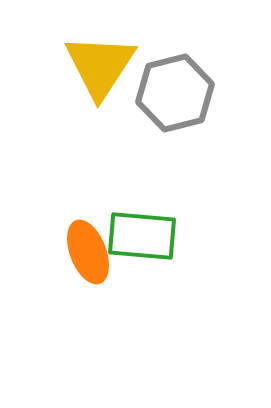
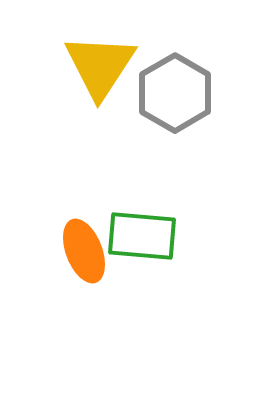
gray hexagon: rotated 16 degrees counterclockwise
orange ellipse: moved 4 px left, 1 px up
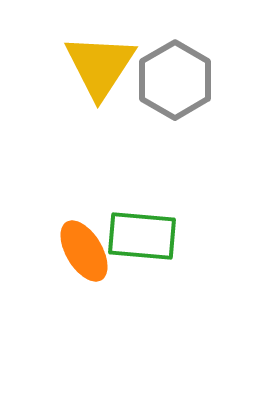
gray hexagon: moved 13 px up
orange ellipse: rotated 10 degrees counterclockwise
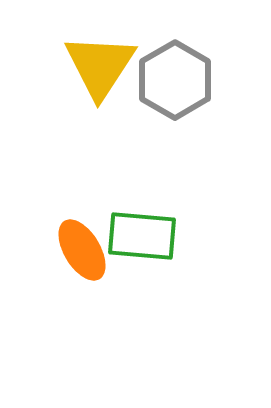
orange ellipse: moved 2 px left, 1 px up
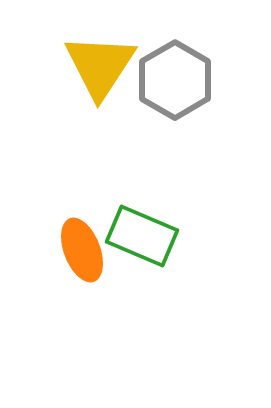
green rectangle: rotated 18 degrees clockwise
orange ellipse: rotated 10 degrees clockwise
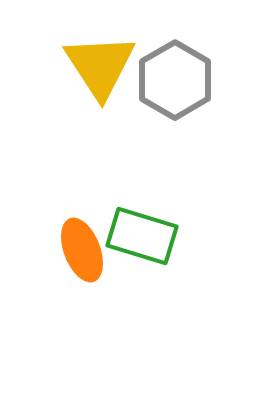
yellow triangle: rotated 6 degrees counterclockwise
green rectangle: rotated 6 degrees counterclockwise
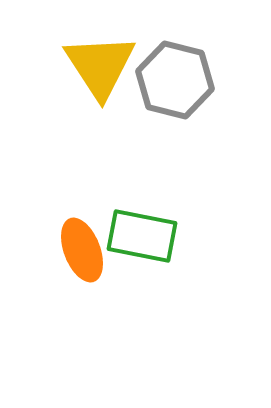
gray hexagon: rotated 16 degrees counterclockwise
green rectangle: rotated 6 degrees counterclockwise
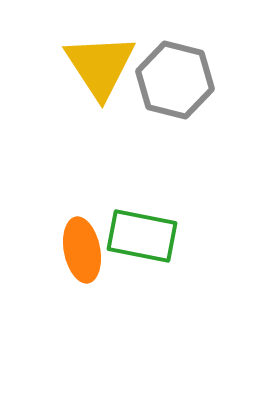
orange ellipse: rotated 10 degrees clockwise
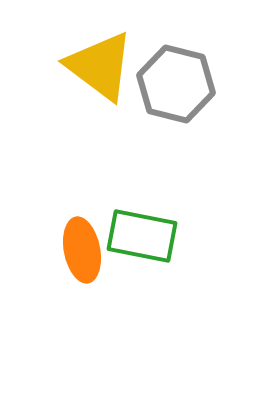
yellow triangle: rotated 20 degrees counterclockwise
gray hexagon: moved 1 px right, 4 px down
